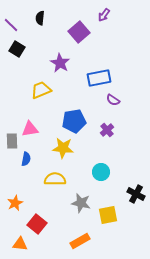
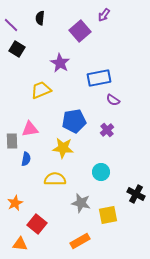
purple square: moved 1 px right, 1 px up
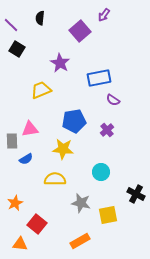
yellow star: moved 1 px down
blue semicircle: rotated 48 degrees clockwise
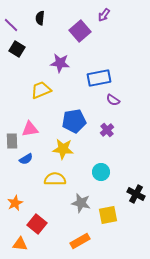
purple star: rotated 24 degrees counterclockwise
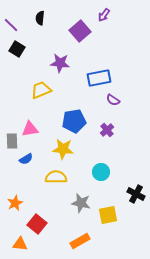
yellow semicircle: moved 1 px right, 2 px up
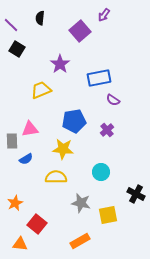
purple star: moved 1 px down; rotated 30 degrees clockwise
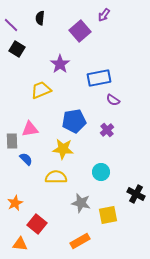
blue semicircle: rotated 104 degrees counterclockwise
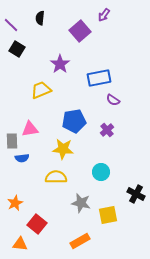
blue semicircle: moved 4 px left, 1 px up; rotated 128 degrees clockwise
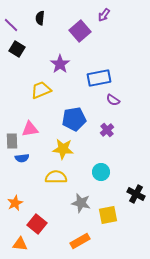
blue pentagon: moved 2 px up
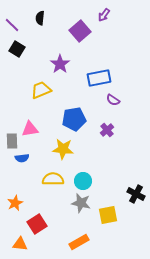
purple line: moved 1 px right
cyan circle: moved 18 px left, 9 px down
yellow semicircle: moved 3 px left, 2 px down
red square: rotated 18 degrees clockwise
orange rectangle: moved 1 px left, 1 px down
